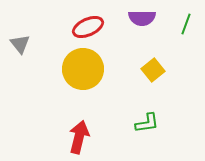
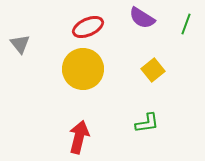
purple semicircle: rotated 32 degrees clockwise
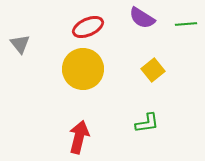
green line: rotated 65 degrees clockwise
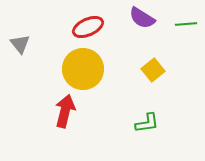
red arrow: moved 14 px left, 26 px up
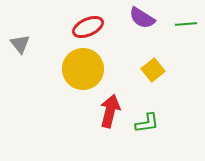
red arrow: moved 45 px right
